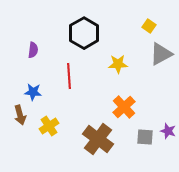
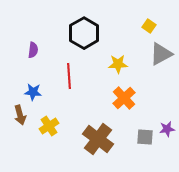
orange cross: moved 9 px up
purple star: moved 1 px left, 2 px up; rotated 28 degrees counterclockwise
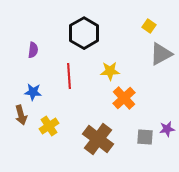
yellow star: moved 8 px left, 7 px down
brown arrow: moved 1 px right
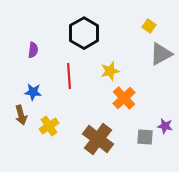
yellow star: rotated 12 degrees counterclockwise
purple star: moved 2 px left, 3 px up; rotated 21 degrees clockwise
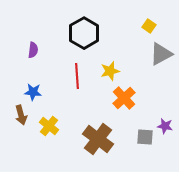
red line: moved 8 px right
yellow cross: rotated 18 degrees counterclockwise
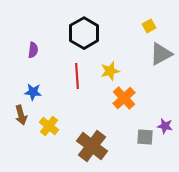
yellow square: rotated 24 degrees clockwise
brown cross: moved 6 px left, 7 px down
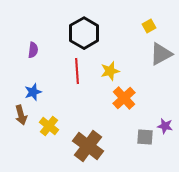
red line: moved 5 px up
blue star: rotated 24 degrees counterclockwise
brown cross: moved 4 px left
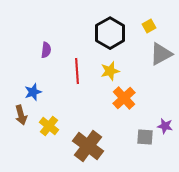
black hexagon: moved 26 px right
purple semicircle: moved 13 px right
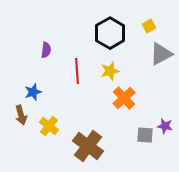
gray square: moved 2 px up
